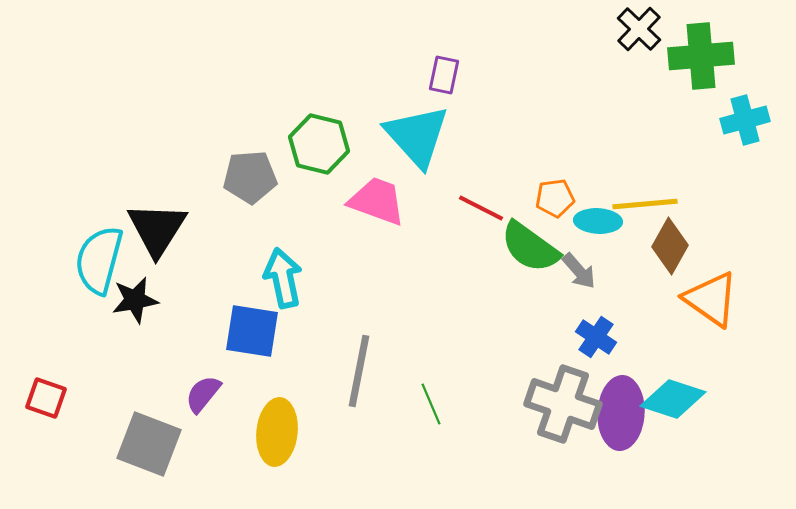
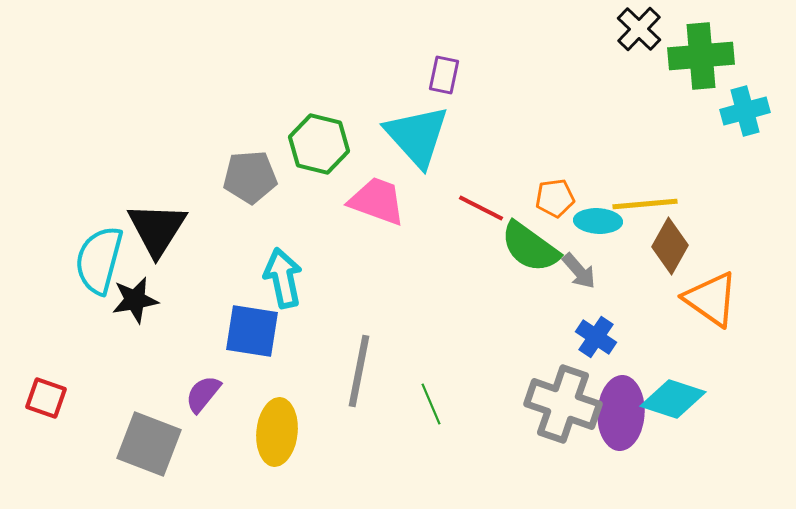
cyan cross: moved 9 px up
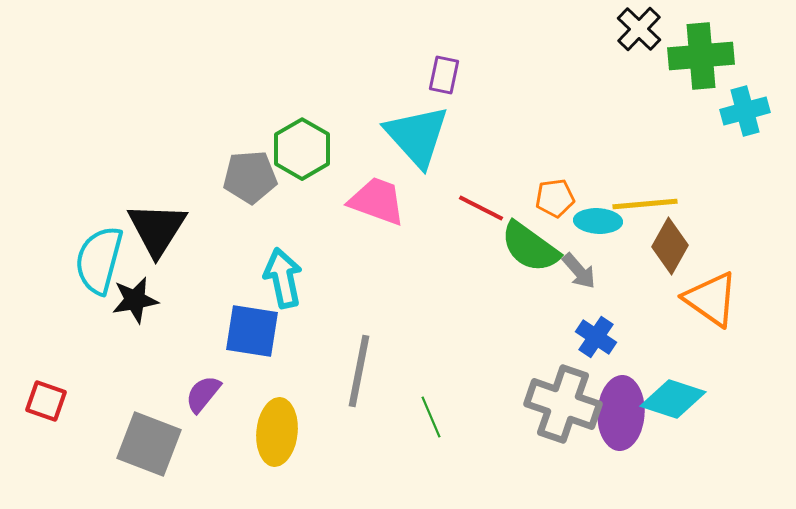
green hexagon: moved 17 px left, 5 px down; rotated 16 degrees clockwise
red square: moved 3 px down
green line: moved 13 px down
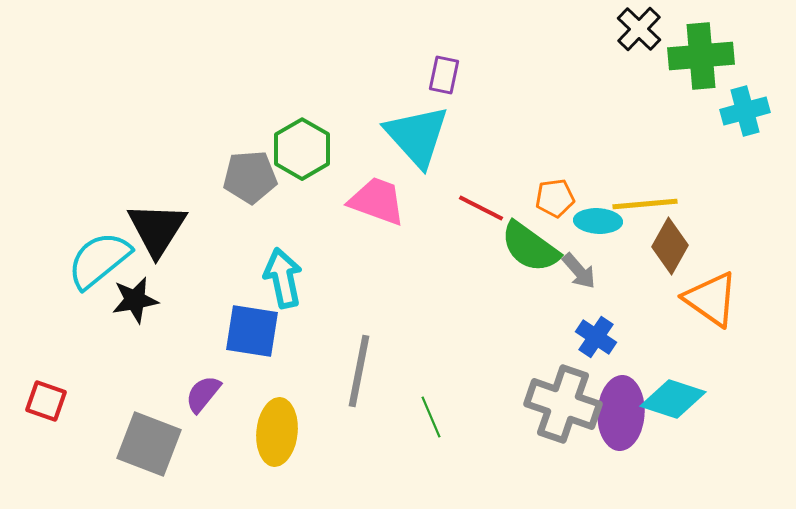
cyan semicircle: rotated 36 degrees clockwise
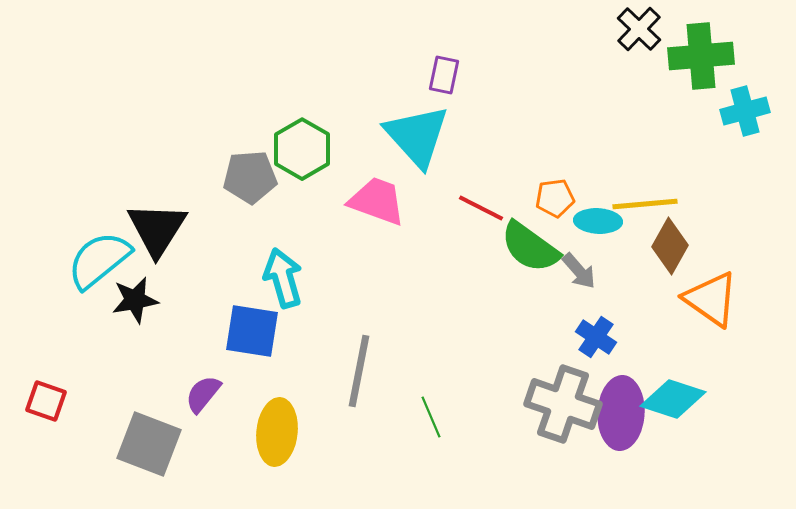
cyan arrow: rotated 4 degrees counterclockwise
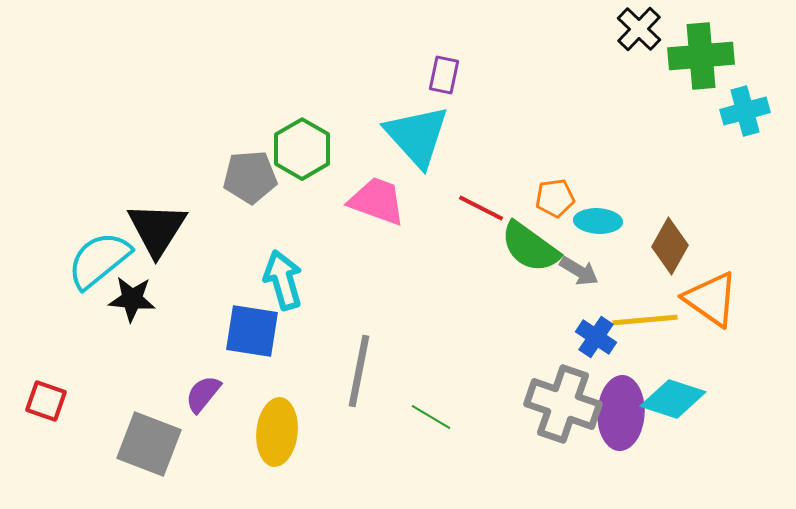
yellow line: moved 116 px down
gray arrow: rotated 18 degrees counterclockwise
cyan arrow: moved 2 px down
black star: moved 3 px left, 1 px up; rotated 15 degrees clockwise
green line: rotated 36 degrees counterclockwise
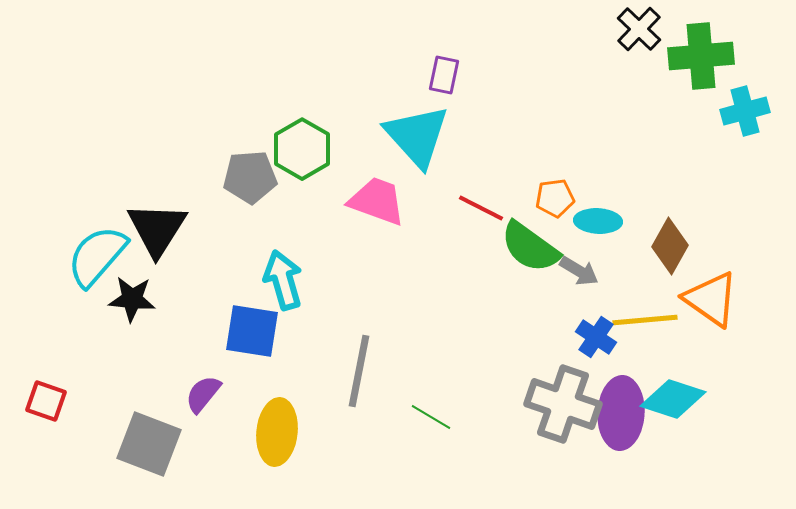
cyan semicircle: moved 2 px left, 4 px up; rotated 10 degrees counterclockwise
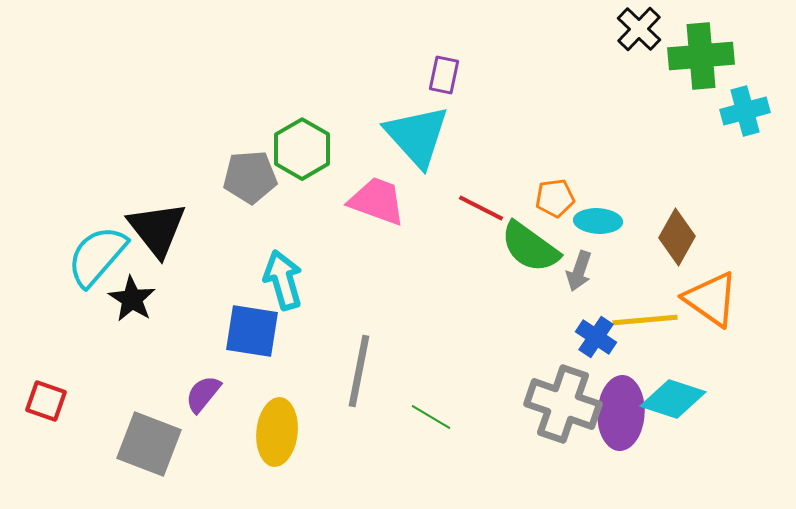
black triangle: rotated 10 degrees counterclockwise
brown diamond: moved 7 px right, 9 px up
gray arrow: rotated 78 degrees clockwise
black star: rotated 27 degrees clockwise
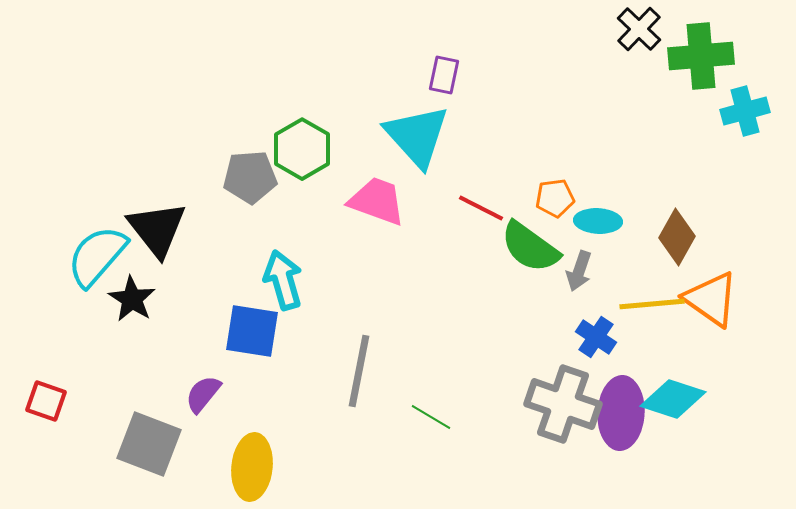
yellow line: moved 7 px right, 16 px up
yellow ellipse: moved 25 px left, 35 px down
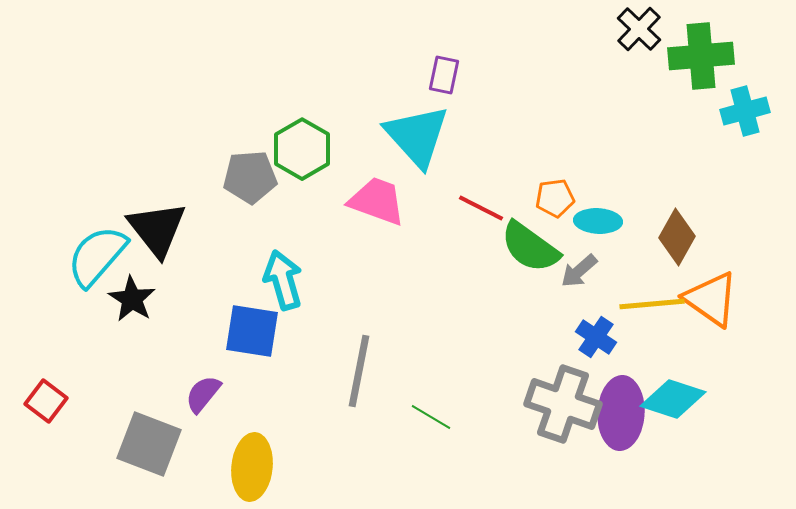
gray arrow: rotated 30 degrees clockwise
red square: rotated 18 degrees clockwise
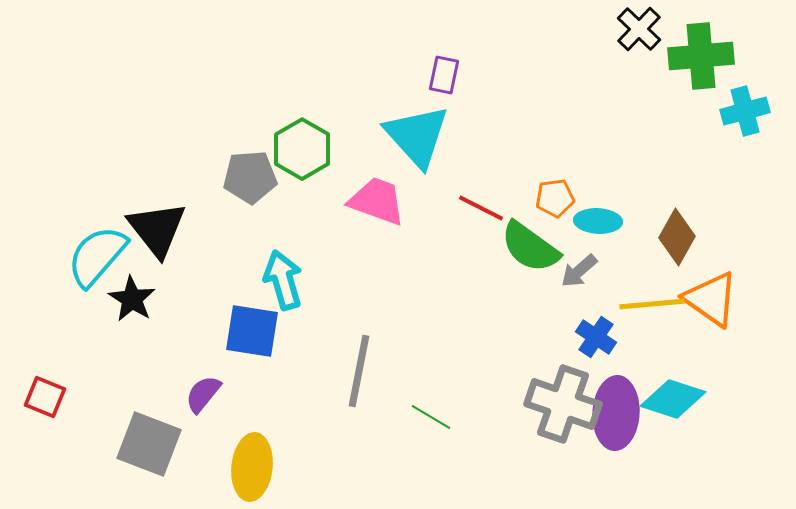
red square: moved 1 px left, 4 px up; rotated 15 degrees counterclockwise
purple ellipse: moved 5 px left
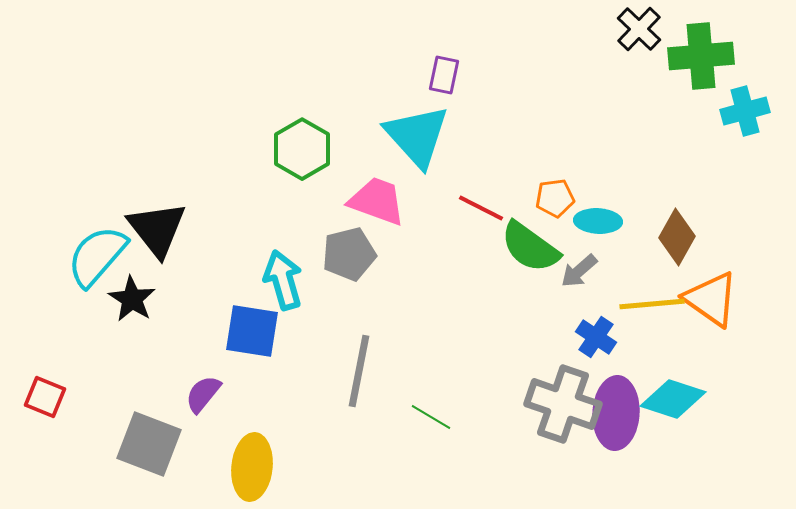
gray pentagon: moved 99 px right, 77 px down; rotated 10 degrees counterclockwise
